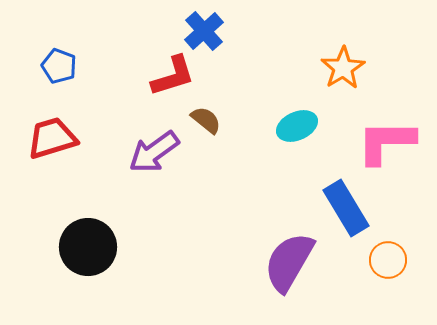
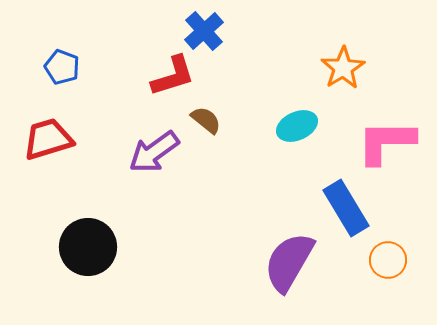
blue pentagon: moved 3 px right, 1 px down
red trapezoid: moved 4 px left, 1 px down
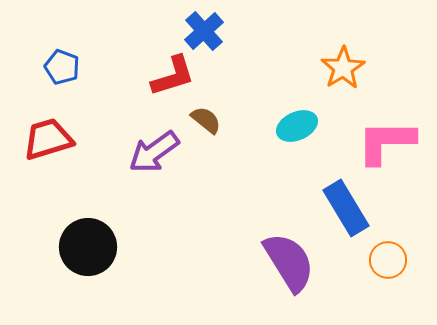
purple semicircle: rotated 118 degrees clockwise
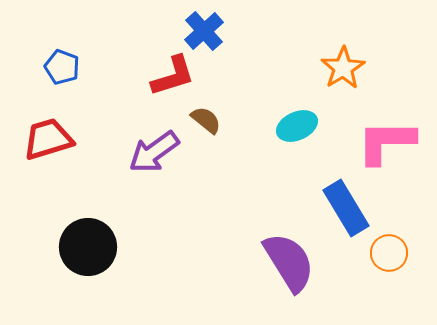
orange circle: moved 1 px right, 7 px up
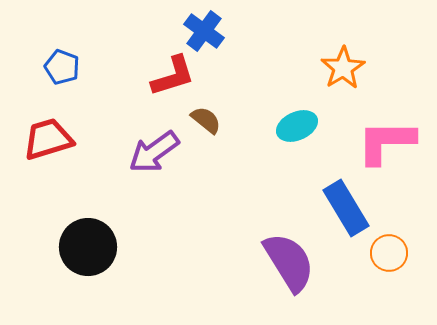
blue cross: rotated 12 degrees counterclockwise
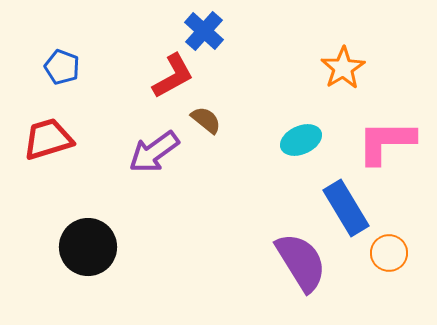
blue cross: rotated 6 degrees clockwise
red L-shape: rotated 12 degrees counterclockwise
cyan ellipse: moved 4 px right, 14 px down
purple semicircle: moved 12 px right
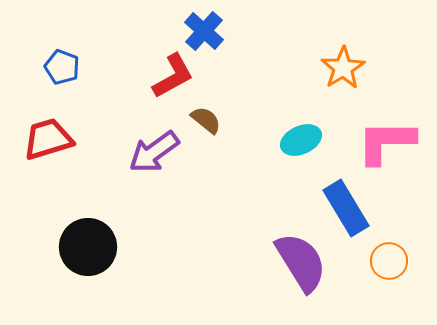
orange circle: moved 8 px down
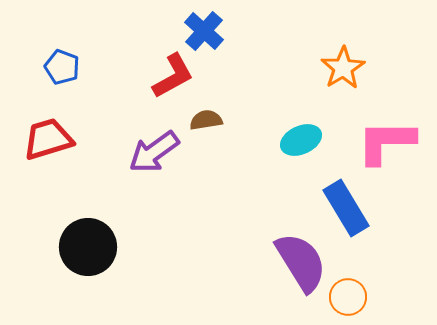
brown semicircle: rotated 48 degrees counterclockwise
orange circle: moved 41 px left, 36 px down
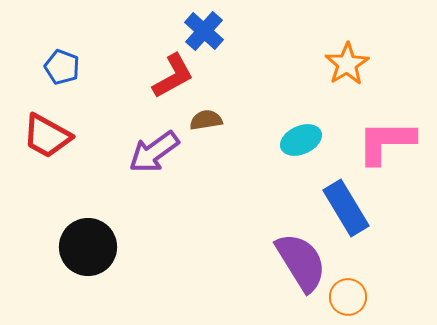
orange star: moved 4 px right, 4 px up
red trapezoid: moved 1 px left, 3 px up; rotated 134 degrees counterclockwise
